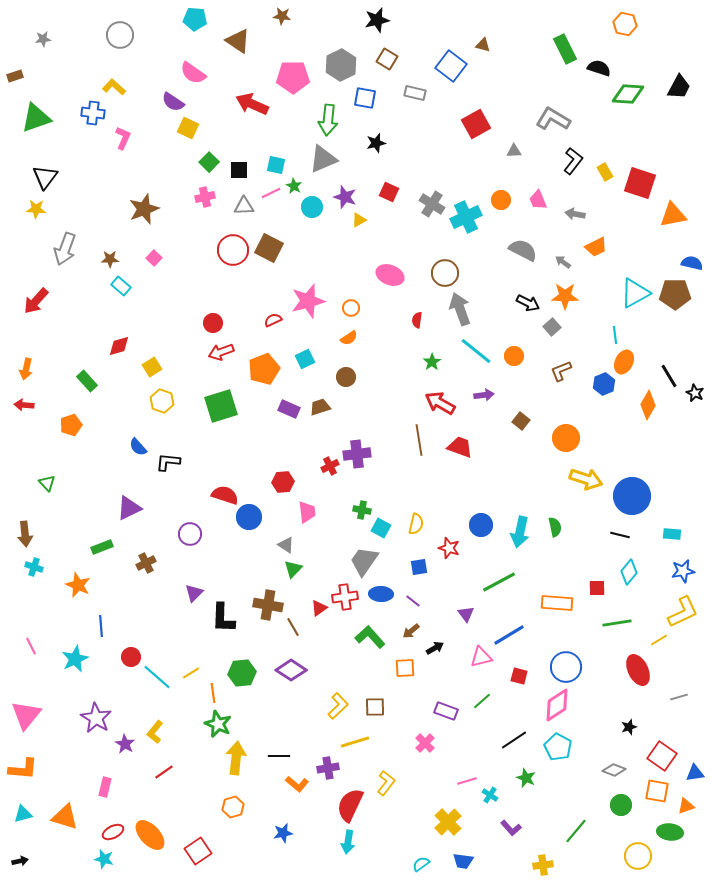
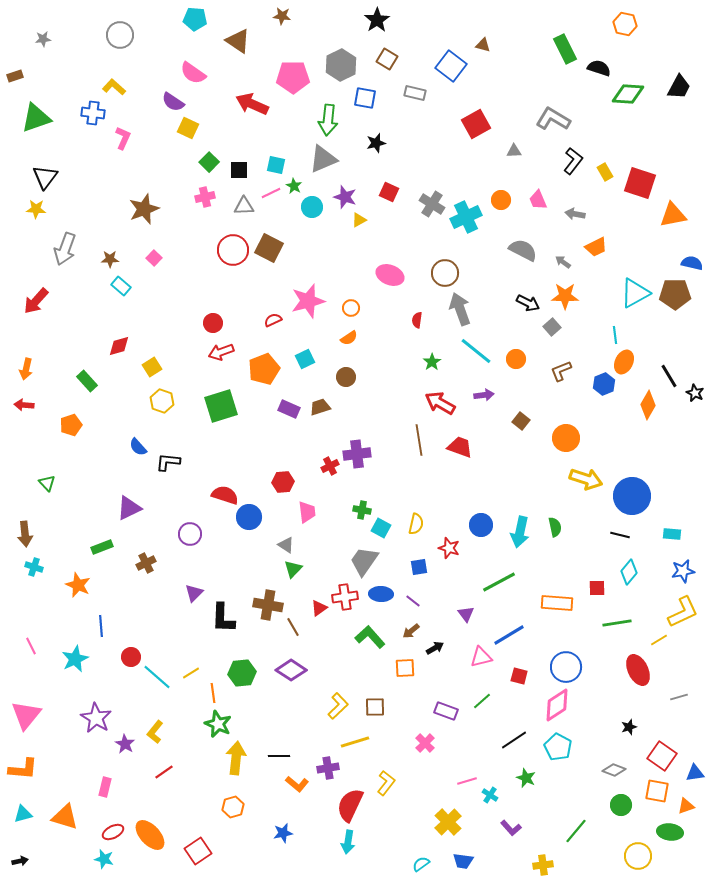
black star at (377, 20): rotated 20 degrees counterclockwise
orange circle at (514, 356): moved 2 px right, 3 px down
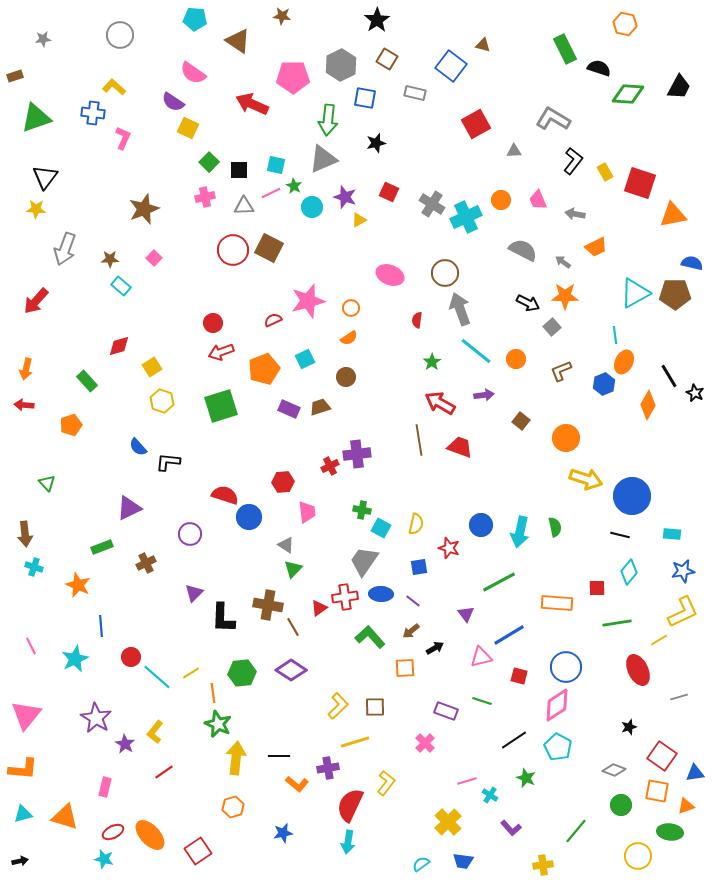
green line at (482, 701): rotated 60 degrees clockwise
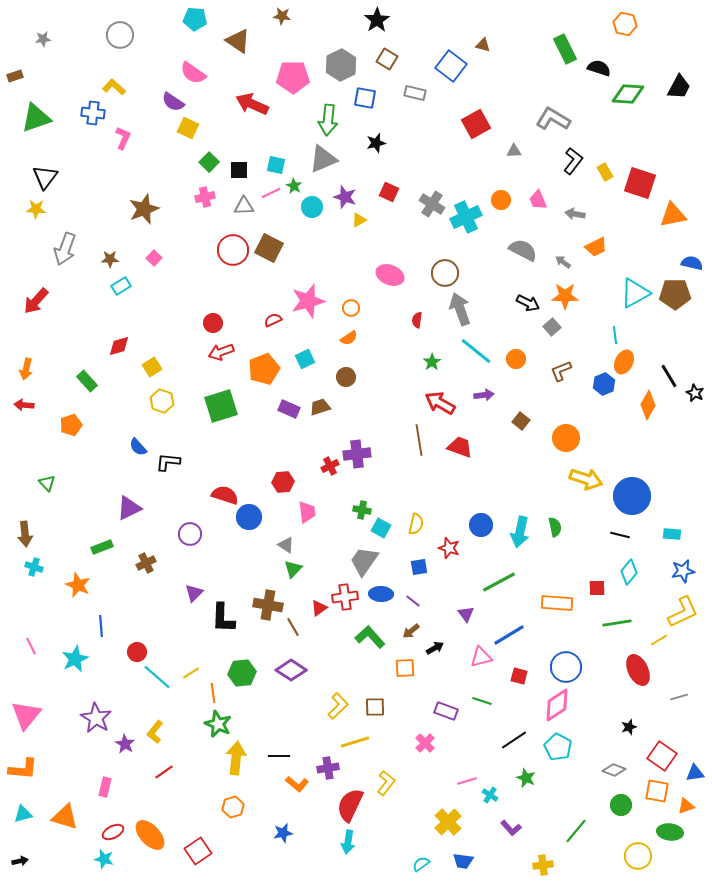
cyan rectangle at (121, 286): rotated 72 degrees counterclockwise
red circle at (131, 657): moved 6 px right, 5 px up
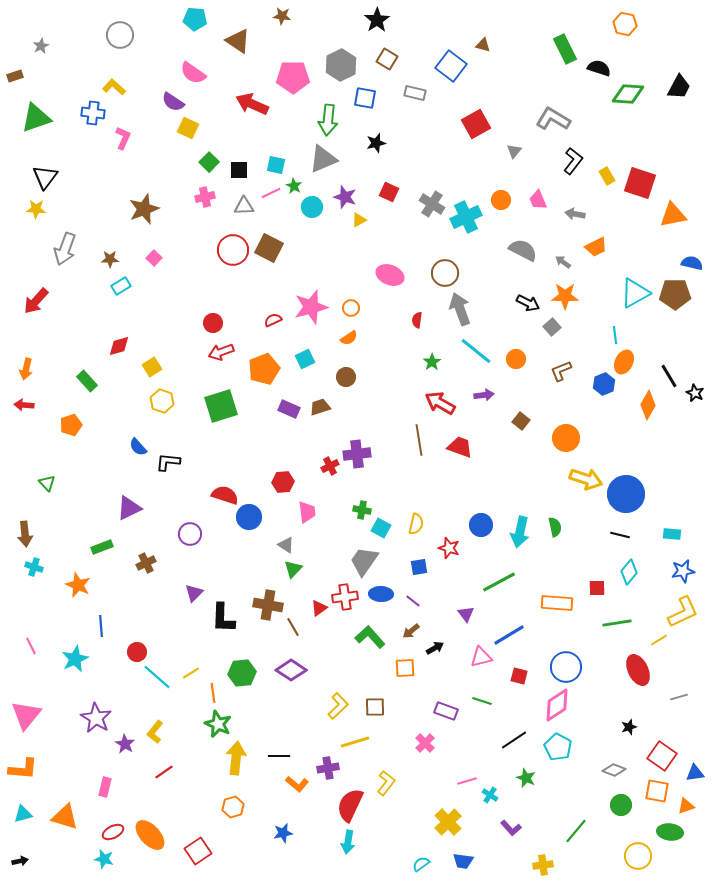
gray star at (43, 39): moved 2 px left, 7 px down; rotated 21 degrees counterclockwise
gray triangle at (514, 151): rotated 49 degrees counterclockwise
yellow rectangle at (605, 172): moved 2 px right, 4 px down
pink star at (308, 301): moved 3 px right, 6 px down
blue circle at (632, 496): moved 6 px left, 2 px up
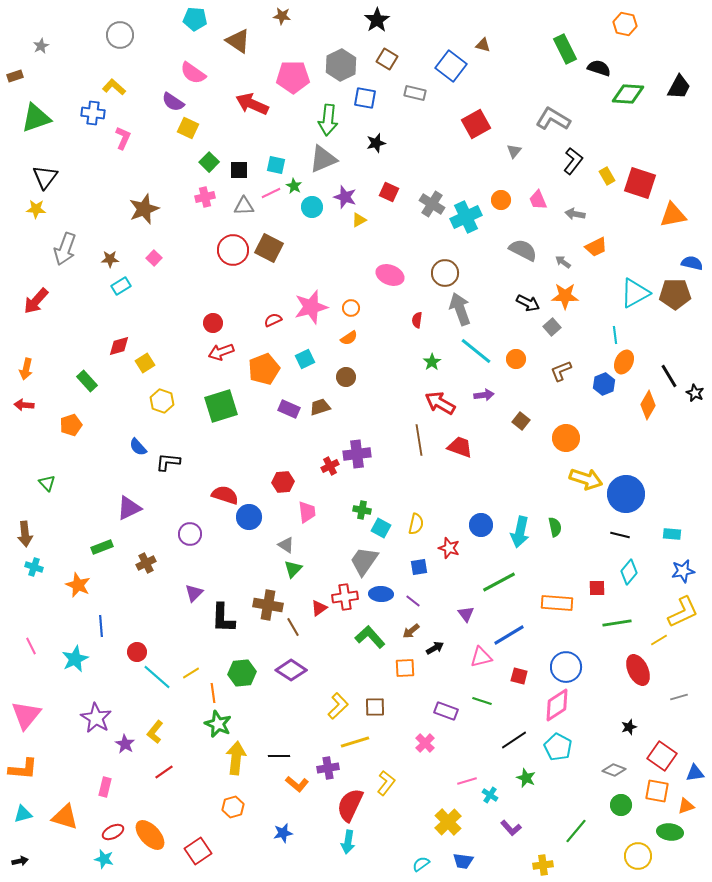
yellow square at (152, 367): moved 7 px left, 4 px up
